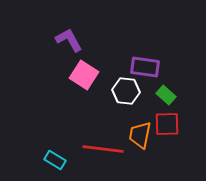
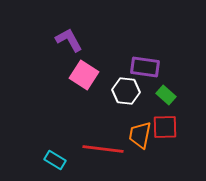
red square: moved 2 px left, 3 px down
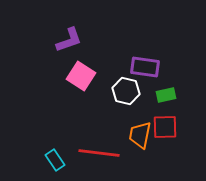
purple L-shape: rotated 100 degrees clockwise
pink square: moved 3 px left, 1 px down
white hexagon: rotated 8 degrees clockwise
green rectangle: rotated 54 degrees counterclockwise
red line: moved 4 px left, 4 px down
cyan rectangle: rotated 25 degrees clockwise
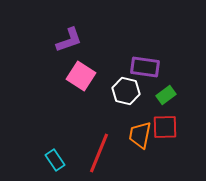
green rectangle: rotated 24 degrees counterclockwise
red line: rotated 75 degrees counterclockwise
